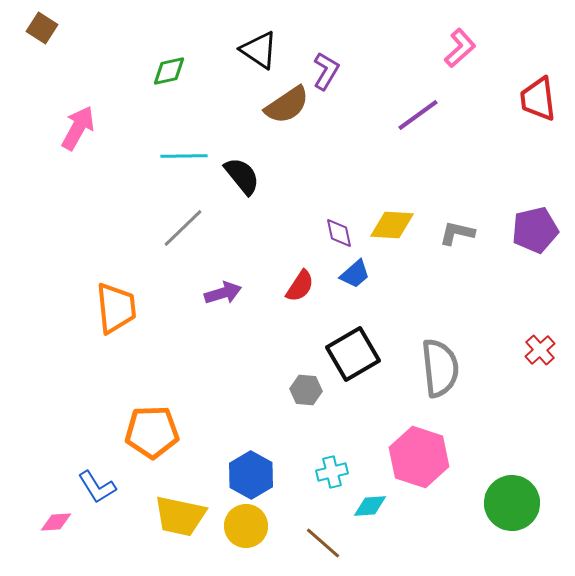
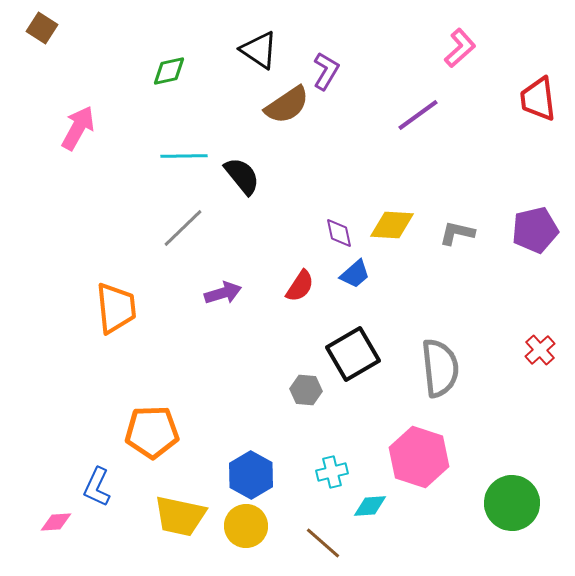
blue L-shape: rotated 57 degrees clockwise
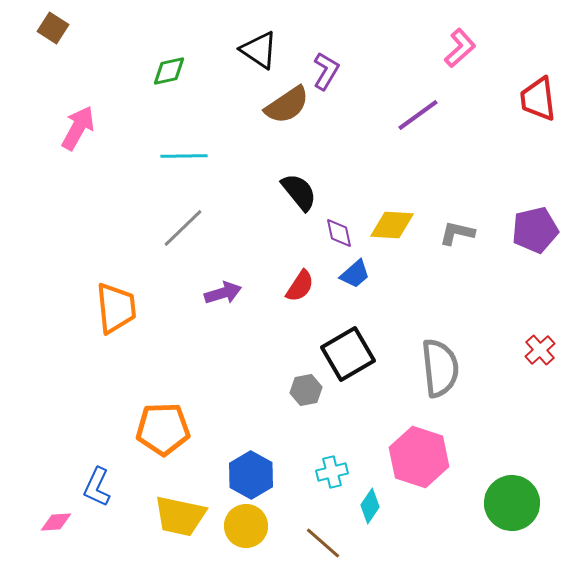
brown square: moved 11 px right
black semicircle: moved 57 px right, 16 px down
black square: moved 5 px left
gray hexagon: rotated 16 degrees counterclockwise
orange pentagon: moved 11 px right, 3 px up
cyan diamond: rotated 52 degrees counterclockwise
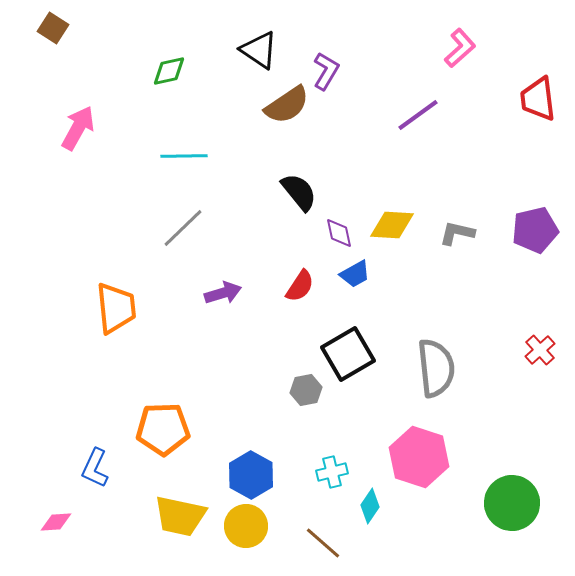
blue trapezoid: rotated 12 degrees clockwise
gray semicircle: moved 4 px left
blue L-shape: moved 2 px left, 19 px up
